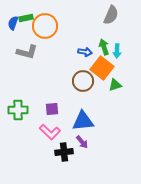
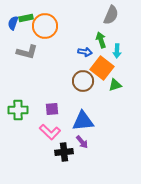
green arrow: moved 3 px left, 7 px up
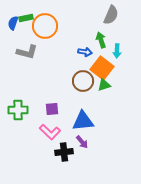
green triangle: moved 11 px left
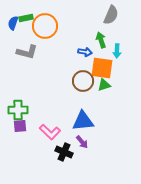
orange square: rotated 30 degrees counterclockwise
purple square: moved 32 px left, 17 px down
black cross: rotated 30 degrees clockwise
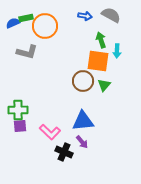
gray semicircle: rotated 84 degrees counterclockwise
blue semicircle: rotated 48 degrees clockwise
blue arrow: moved 36 px up
orange square: moved 4 px left, 7 px up
green triangle: rotated 32 degrees counterclockwise
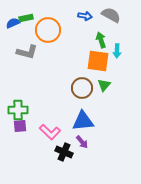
orange circle: moved 3 px right, 4 px down
brown circle: moved 1 px left, 7 px down
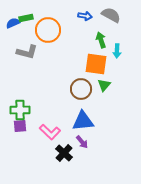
orange square: moved 2 px left, 3 px down
brown circle: moved 1 px left, 1 px down
green cross: moved 2 px right
black cross: moved 1 px down; rotated 18 degrees clockwise
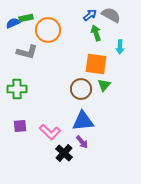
blue arrow: moved 5 px right, 1 px up; rotated 48 degrees counterclockwise
green arrow: moved 5 px left, 7 px up
cyan arrow: moved 3 px right, 4 px up
green cross: moved 3 px left, 21 px up
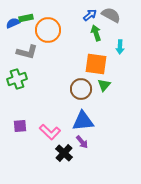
green cross: moved 10 px up; rotated 18 degrees counterclockwise
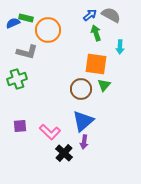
green rectangle: rotated 24 degrees clockwise
blue triangle: rotated 35 degrees counterclockwise
purple arrow: moved 2 px right; rotated 48 degrees clockwise
